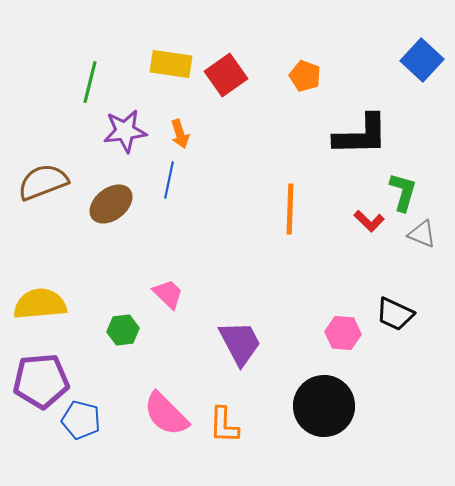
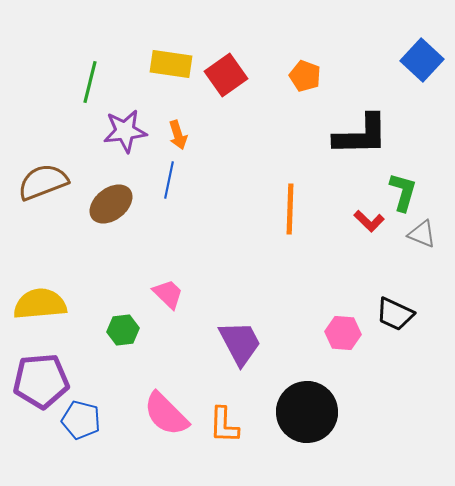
orange arrow: moved 2 px left, 1 px down
black circle: moved 17 px left, 6 px down
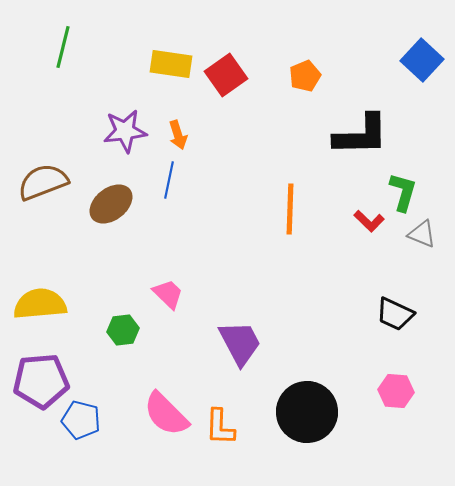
orange pentagon: rotated 28 degrees clockwise
green line: moved 27 px left, 35 px up
pink hexagon: moved 53 px right, 58 px down
orange L-shape: moved 4 px left, 2 px down
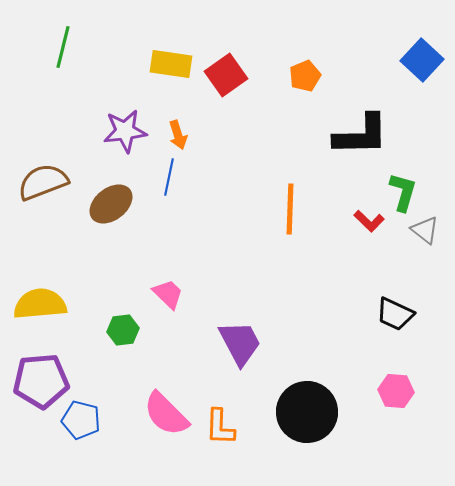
blue line: moved 3 px up
gray triangle: moved 3 px right, 4 px up; rotated 16 degrees clockwise
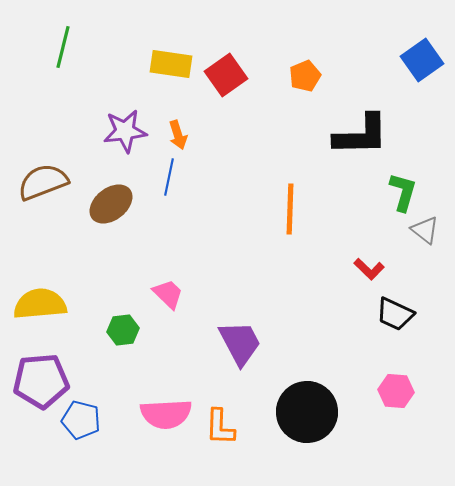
blue square: rotated 12 degrees clockwise
red L-shape: moved 48 px down
pink semicircle: rotated 48 degrees counterclockwise
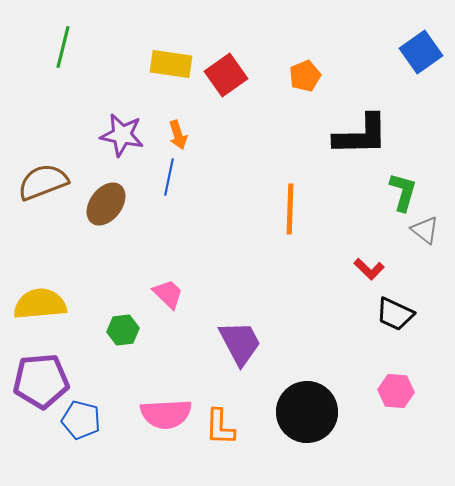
blue square: moved 1 px left, 8 px up
purple star: moved 3 px left, 4 px down; rotated 18 degrees clockwise
brown ellipse: moved 5 px left; rotated 15 degrees counterclockwise
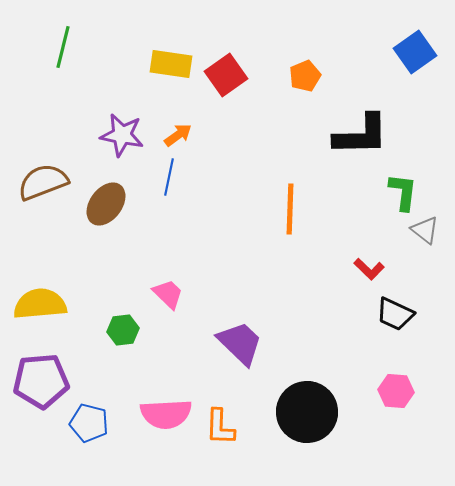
blue square: moved 6 px left
orange arrow: rotated 108 degrees counterclockwise
green L-shape: rotated 9 degrees counterclockwise
purple trapezoid: rotated 18 degrees counterclockwise
blue pentagon: moved 8 px right, 3 px down
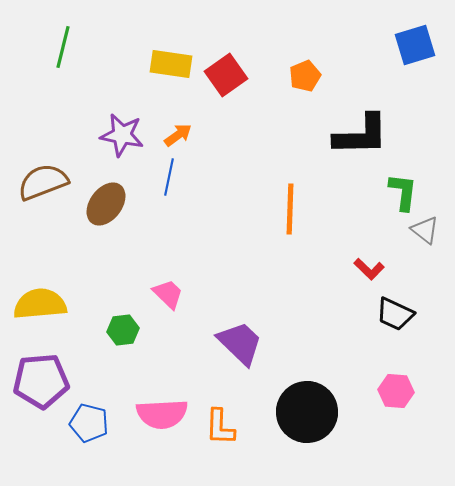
blue square: moved 7 px up; rotated 18 degrees clockwise
pink semicircle: moved 4 px left
